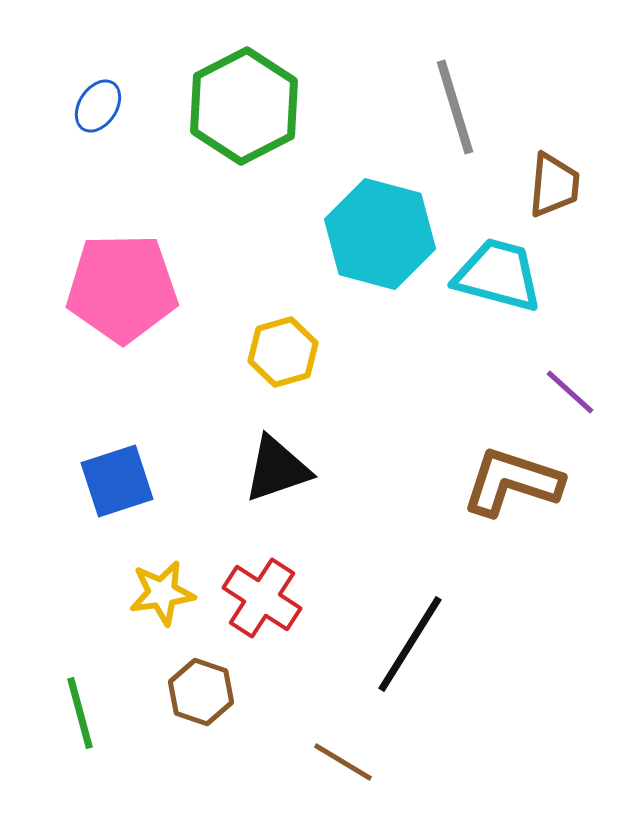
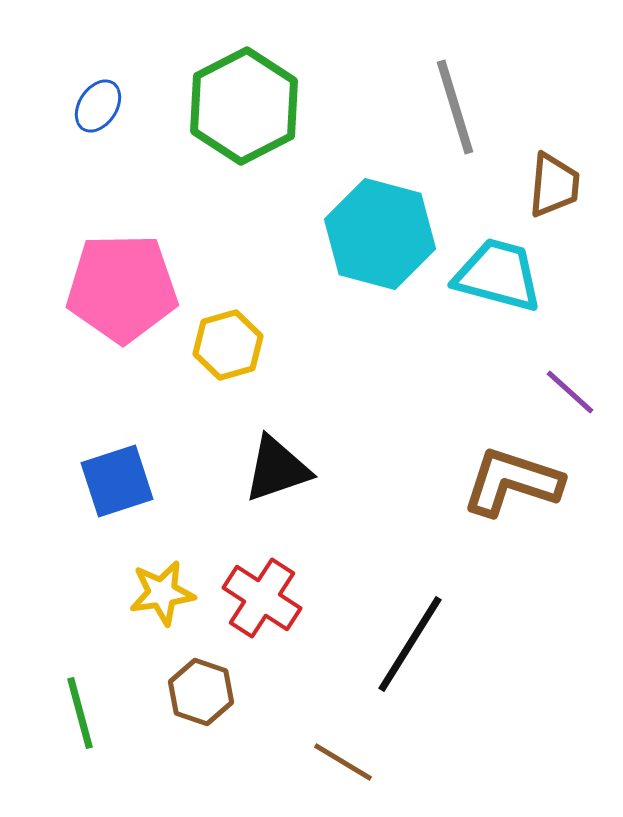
yellow hexagon: moved 55 px left, 7 px up
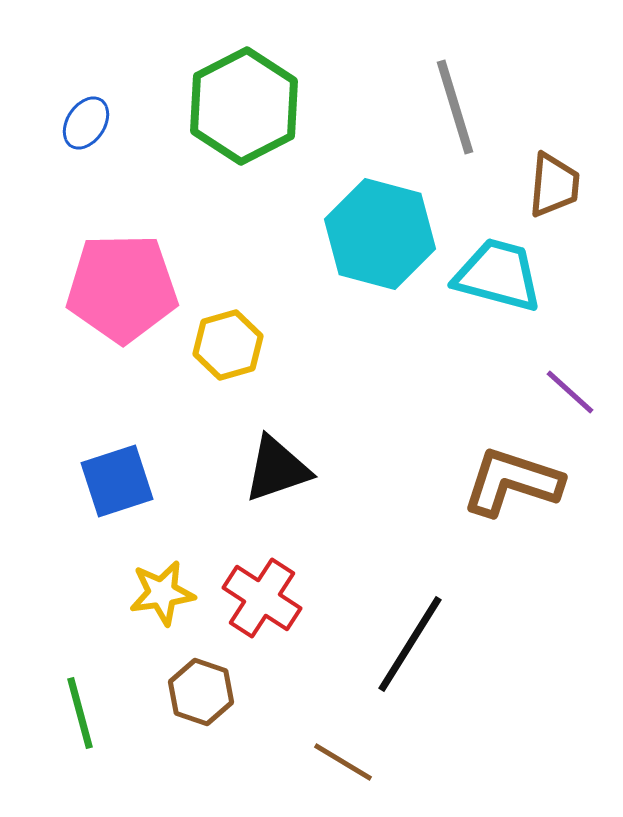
blue ellipse: moved 12 px left, 17 px down
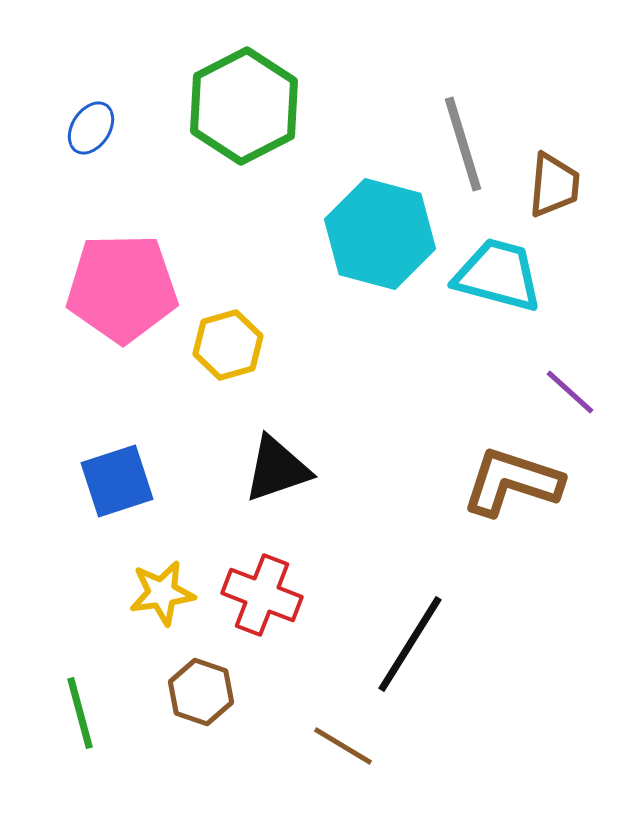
gray line: moved 8 px right, 37 px down
blue ellipse: moved 5 px right, 5 px down
red cross: moved 3 px up; rotated 12 degrees counterclockwise
brown line: moved 16 px up
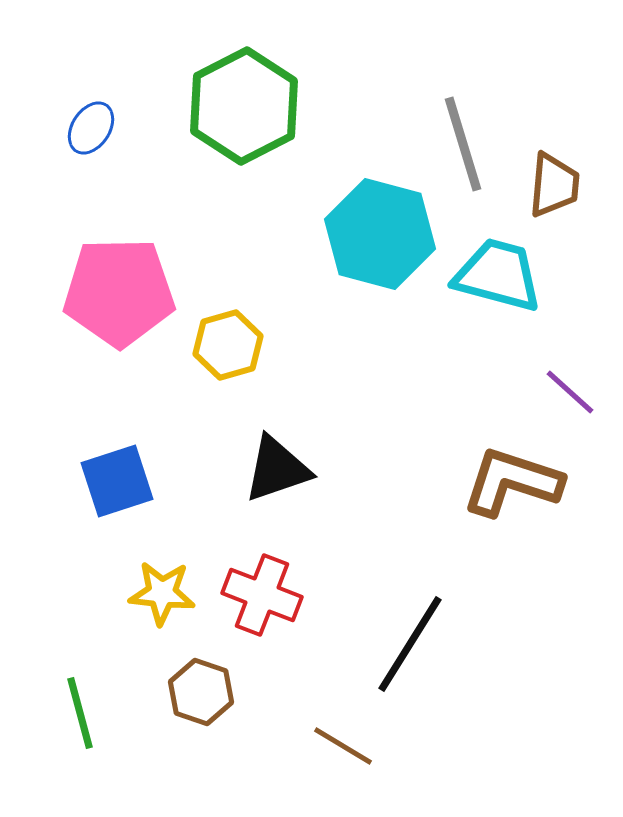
pink pentagon: moved 3 px left, 4 px down
yellow star: rotated 14 degrees clockwise
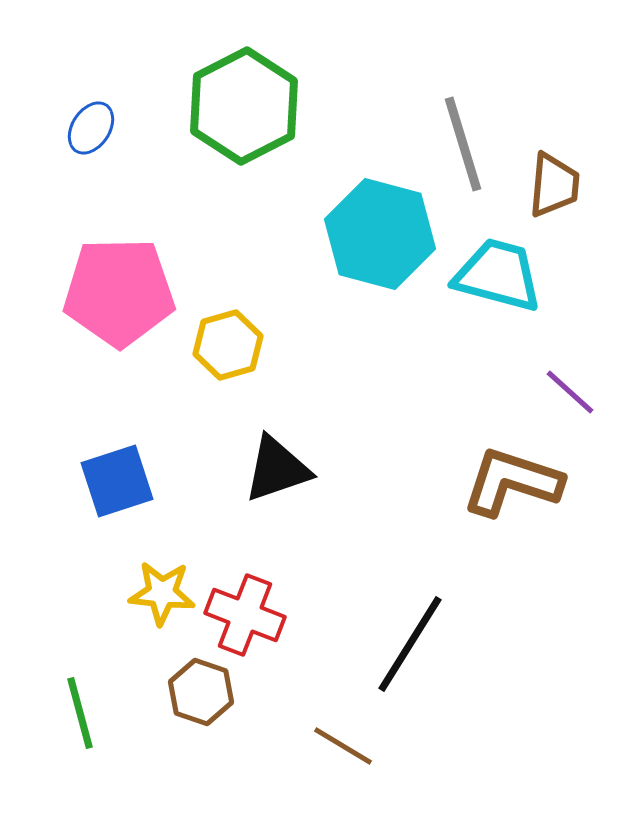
red cross: moved 17 px left, 20 px down
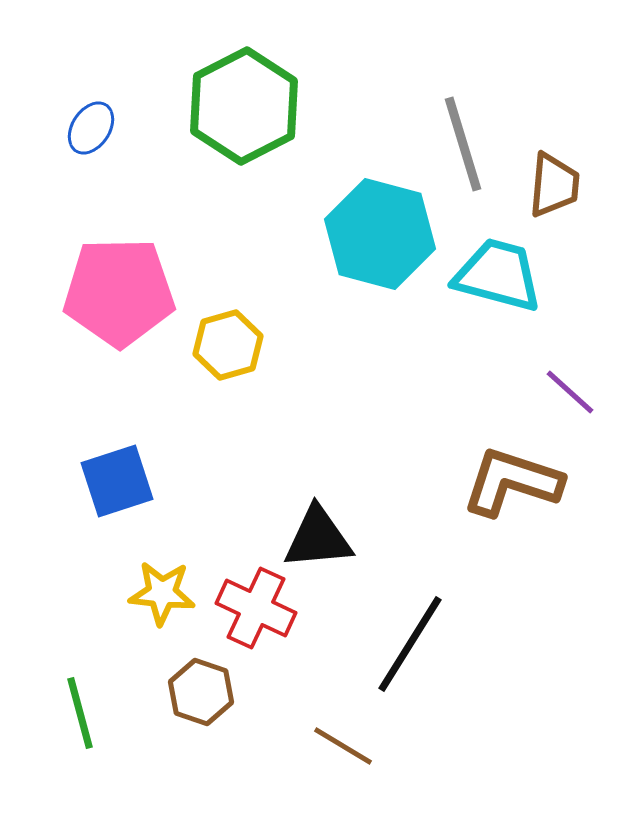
black triangle: moved 41 px right, 69 px down; rotated 14 degrees clockwise
red cross: moved 11 px right, 7 px up; rotated 4 degrees clockwise
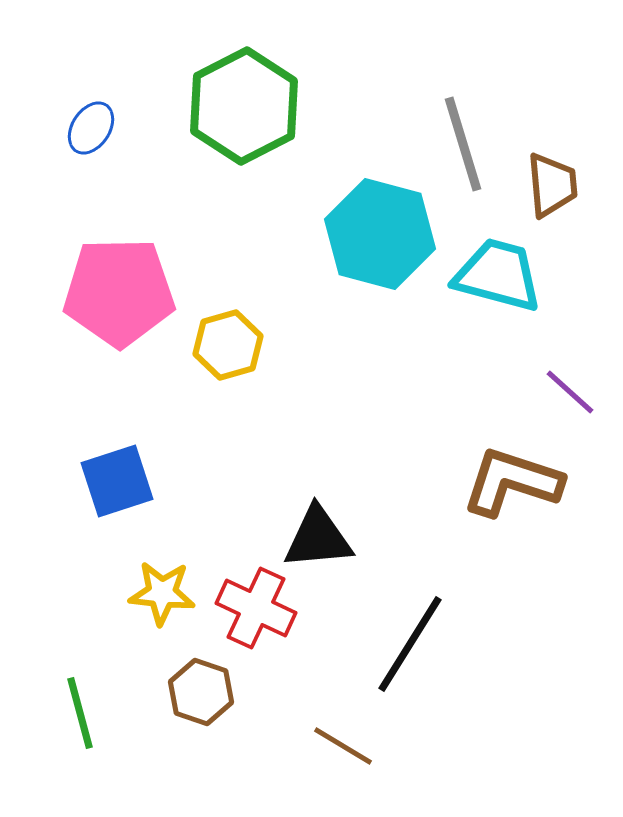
brown trapezoid: moved 2 px left; rotated 10 degrees counterclockwise
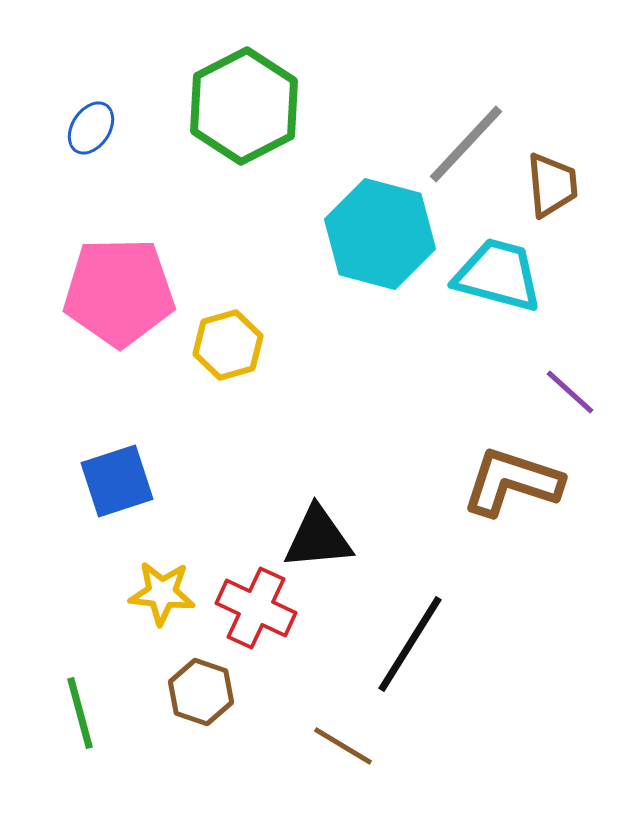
gray line: moved 3 px right; rotated 60 degrees clockwise
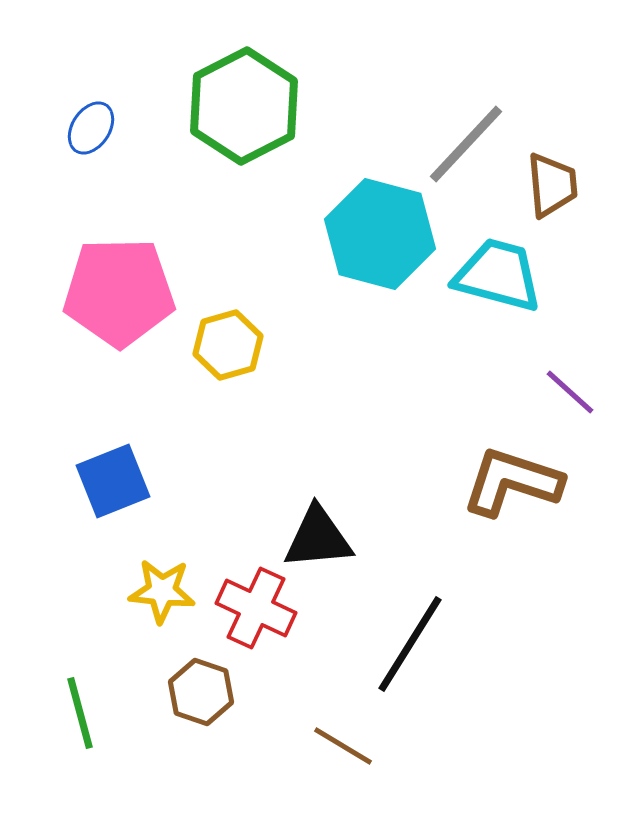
blue square: moved 4 px left; rotated 4 degrees counterclockwise
yellow star: moved 2 px up
